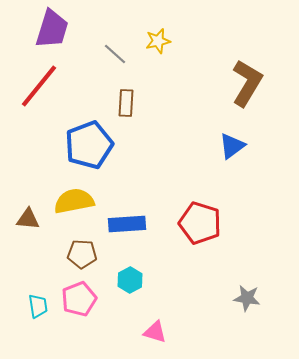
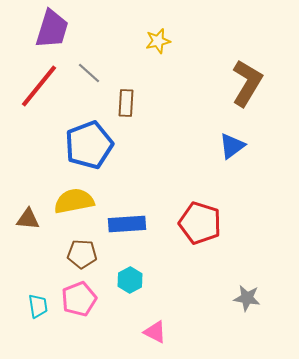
gray line: moved 26 px left, 19 px down
pink triangle: rotated 10 degrees clockwise
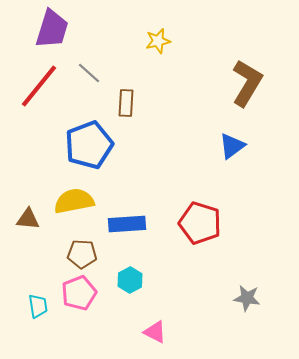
pink pentagon: moved 6 px up
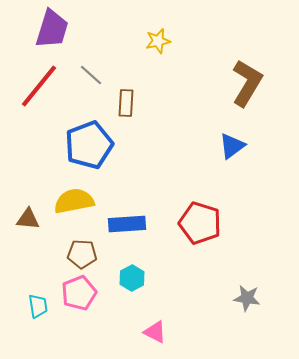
gray line: moved 2 px right, 2 px down
cyan hexagon: moved 2 px right, 2 px up
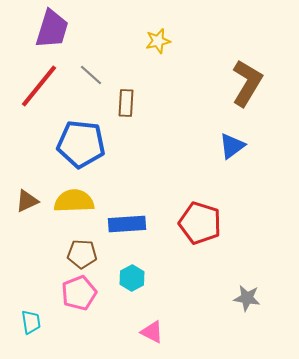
blue pentagon: moved 8 px left, 1 px up; rotated 27 degrees clockwise
yellow semicircle: rotated 9 degrees clockwise
brown triangle: moved 1 px left, 18 px up; rotated 30 degrees counterclockwise
cyan trapezoid: moved 7 px left, 16 px down
pink triangle: moved 3 px left
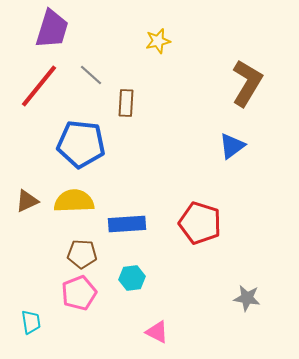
cyan hexagon: rotated 20 degrees clockwise
pink triangle: moved 5 px right
